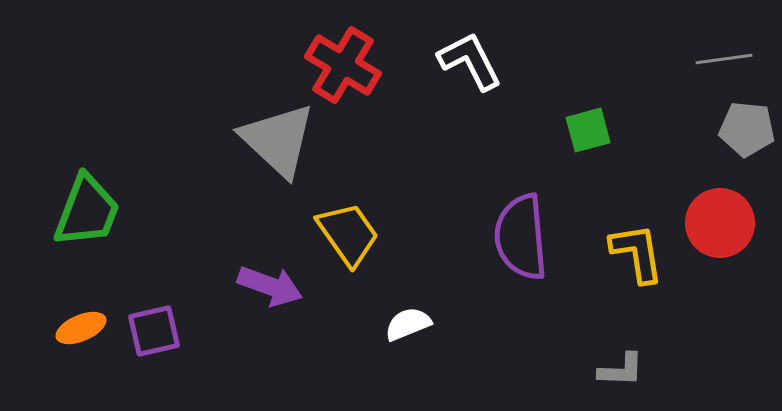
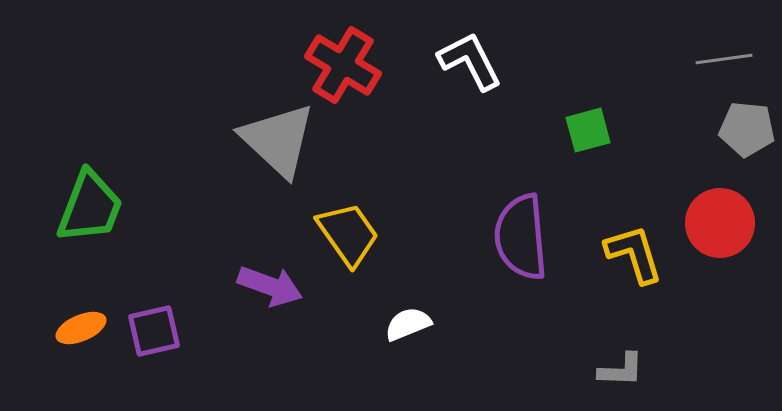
green trapezoid: moved 3 px right, 4 px up
yellow L-shape: moved 3 px left, 1 px down; rotated 8 degrees counterclockwise
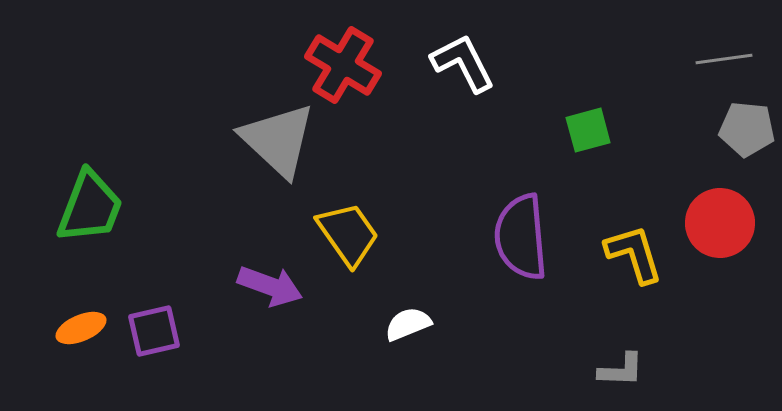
white L-shape: moved 7 px left, 2 px down
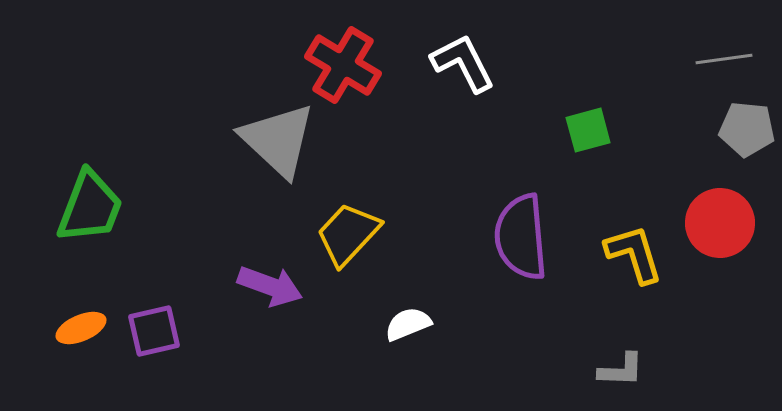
yellow trapezoid: rotated 102 degrees counterclockwise
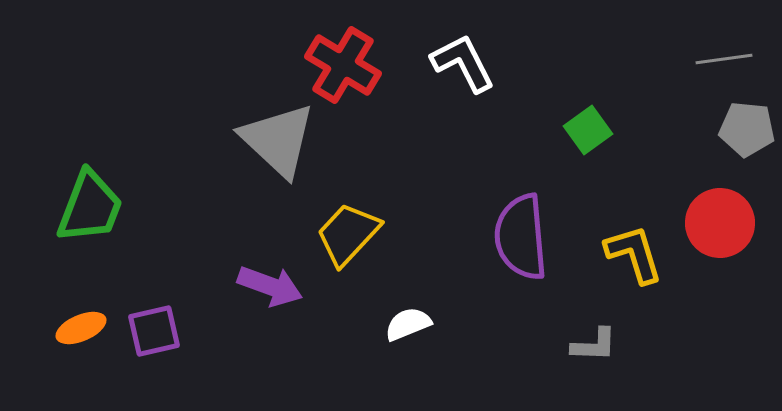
green square: rotated 21 degrees counterclockwise
gray L-shape: moved 27 px left, 25 px up
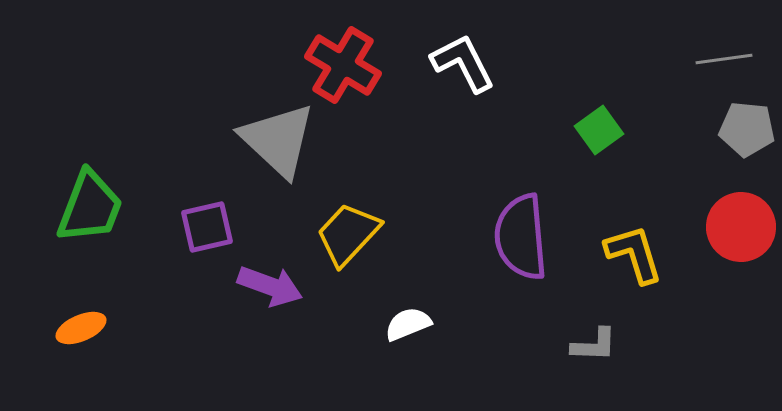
green square: moved 11 px right
red circle: moved 21 px right, 4 px down
purple square: moved 53 px right, 104 px up
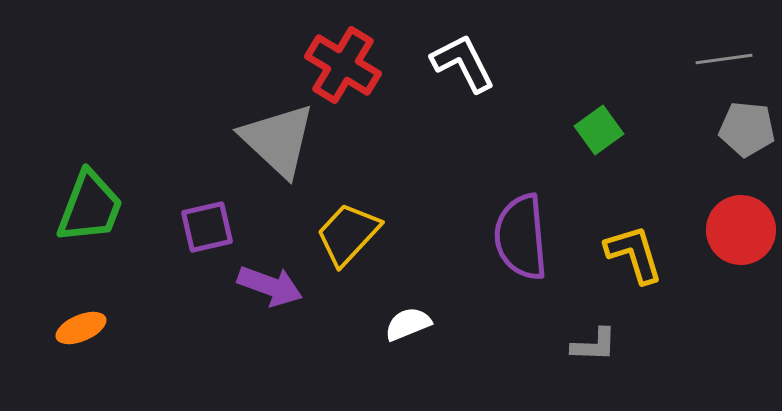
red circle: moved 3 px down
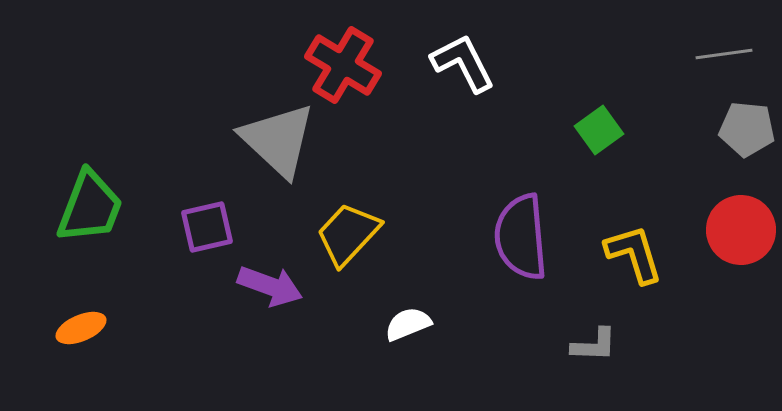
gray line: moved 5 px up
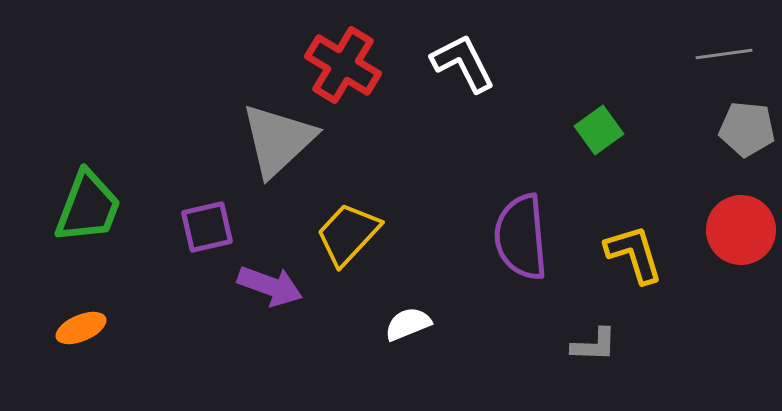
gray triangle: rotated 34 degrees clockwise
green trapezoid: moved 2 px left
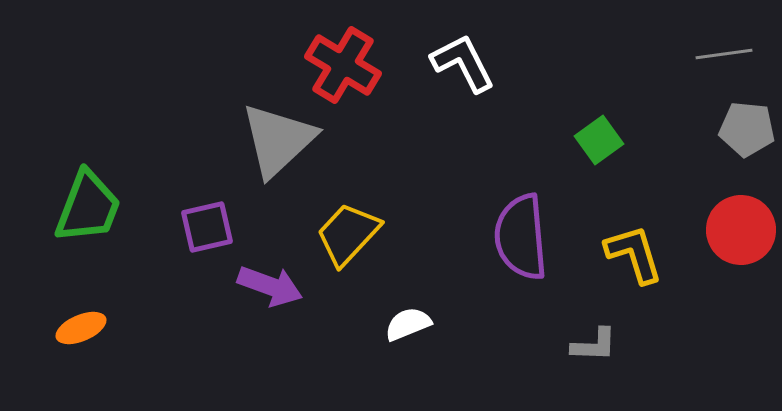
green square: moved 10 px down
